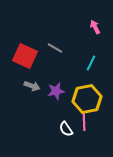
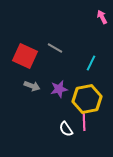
pink arrow: moved 7 px right, 10 px up
purple star: moved 3 px right, 2 px up
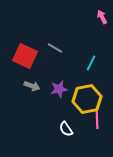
pink line: moved 13 px right, 2 px up
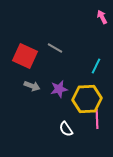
cyan line: moved 5 px right, 3 px down
yellow hexagon: rotated 8 degrees clockwise
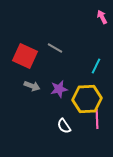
white semicircle: moved 2 px left, 3 px up
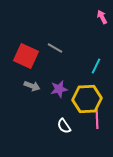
red square: moved 1 px right
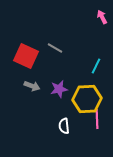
white semicircle: rotated 28 degrees clockwise
